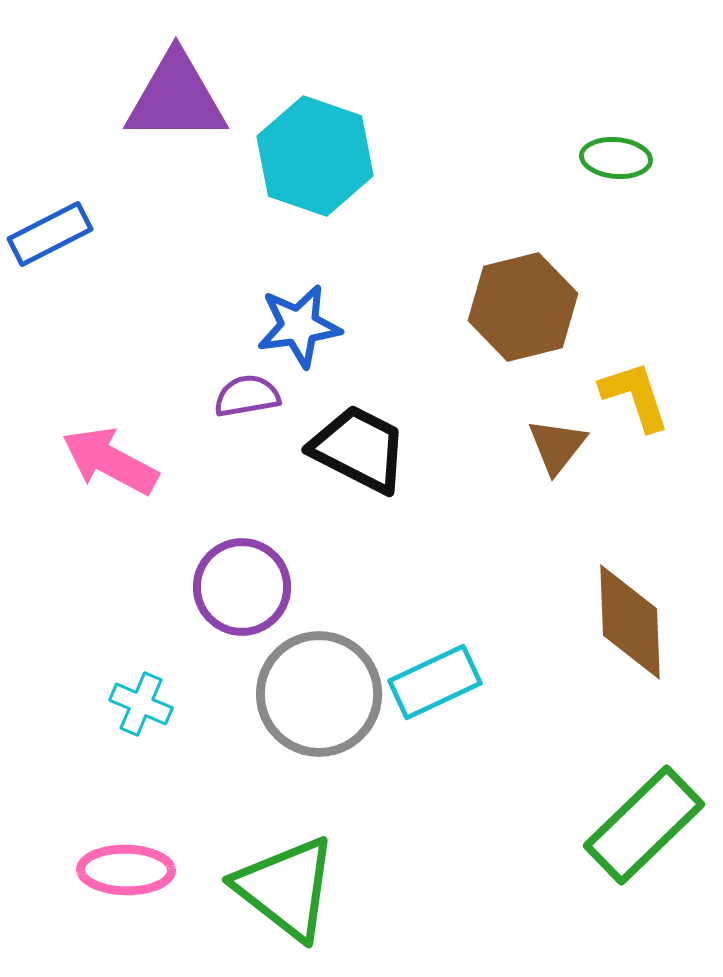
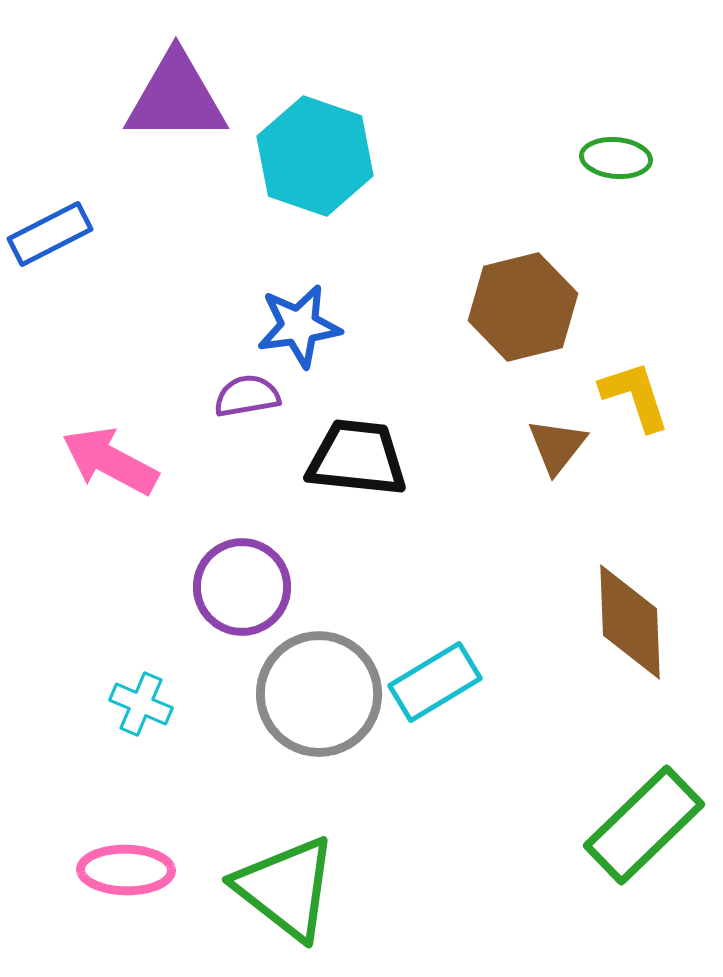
black trapezoid: moved 2 px left, 9 px down; rotated 21 degrees counterclockwise
cyan rectangle: rotated 6 degrees counterclockwise
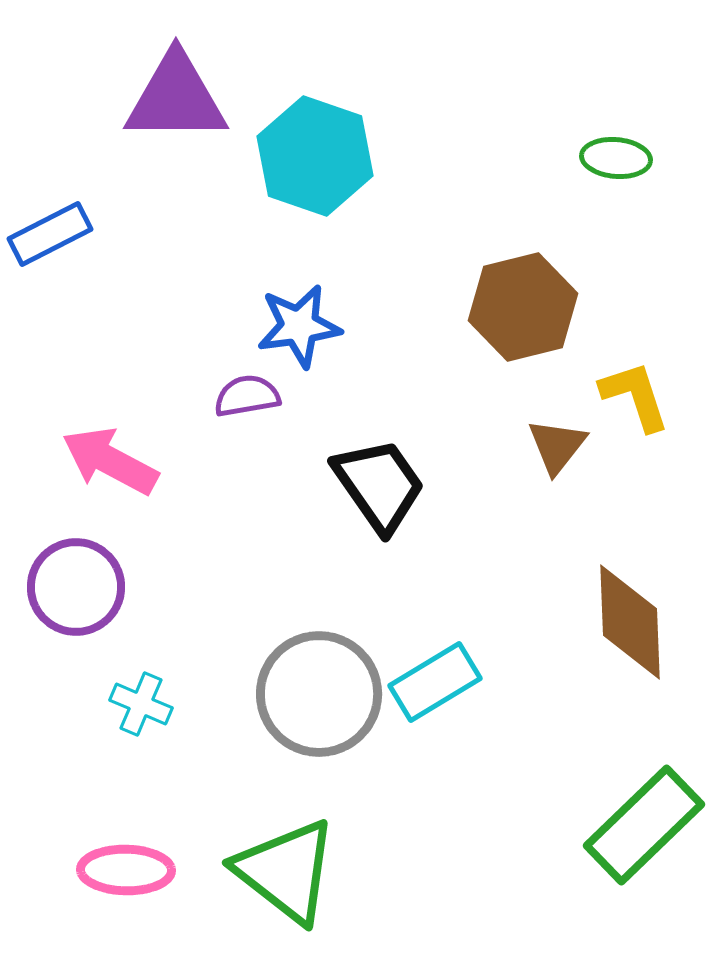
black trapezoid: moved 22 px right, 27 px down; rotated 49 degrees clockwise
purple circle: moved 166 px left
green triangle: moved 17 px up
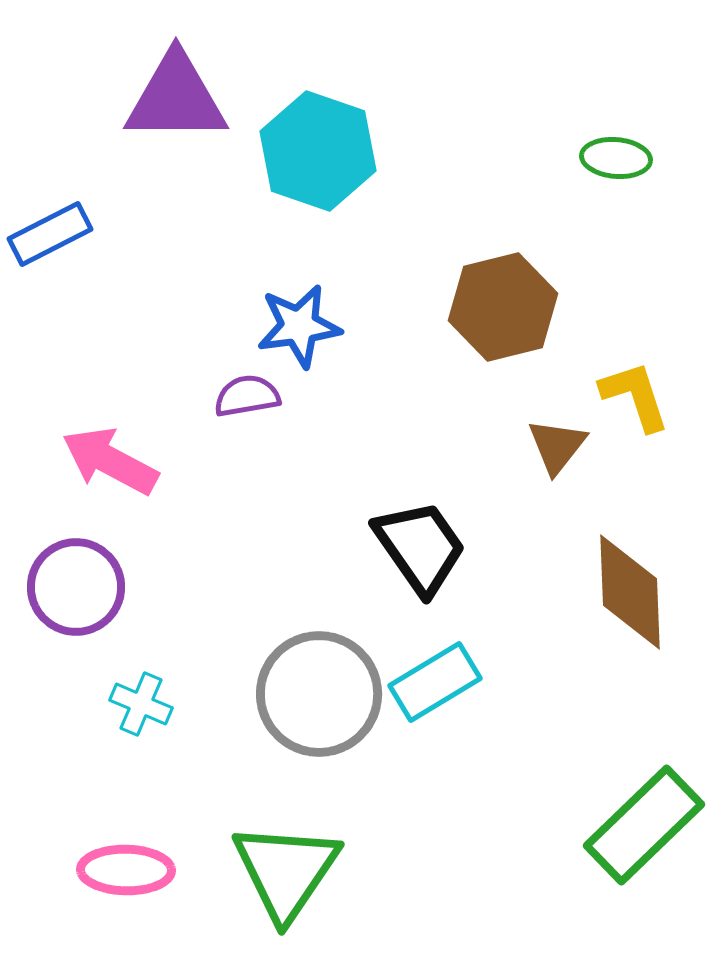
cyan hexagon: moved 3 px right, 5 px up
brown hexagon: moved 20 px left
black trapezoid: moved 41 px right, 62 px down
brown diamond: moved 30 px up
green triangle: rotated 26 degrees clockwise
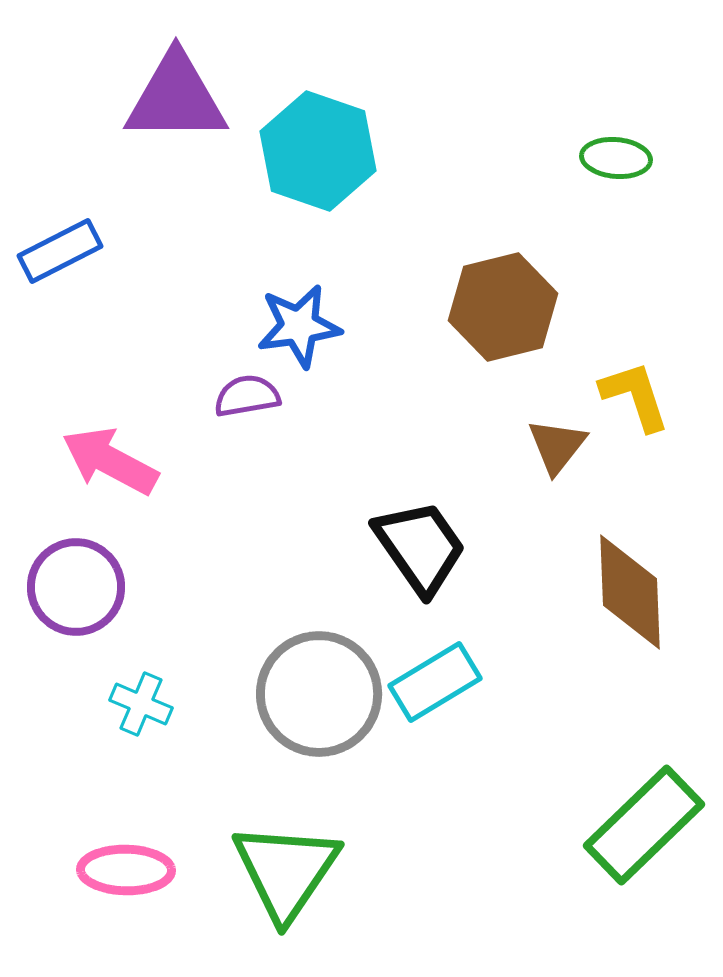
blue rectangle: moved 10 px right, 17 px down
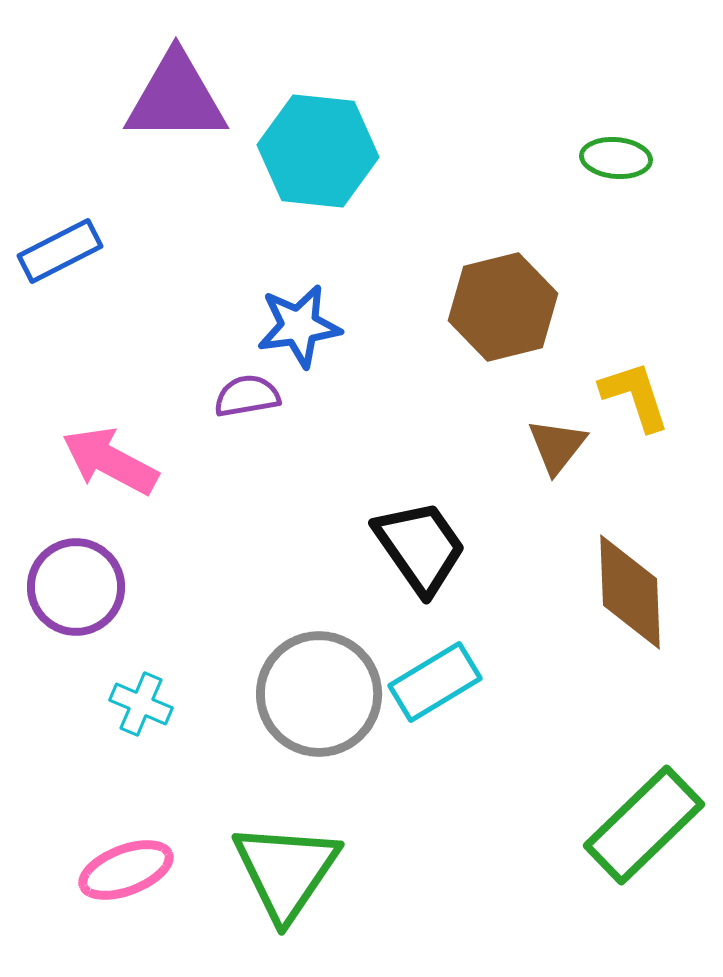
cyan hexagon: rotated 13 degrees counterclockwise
pink ellipse: rotated 22 degrees counterclockwise
